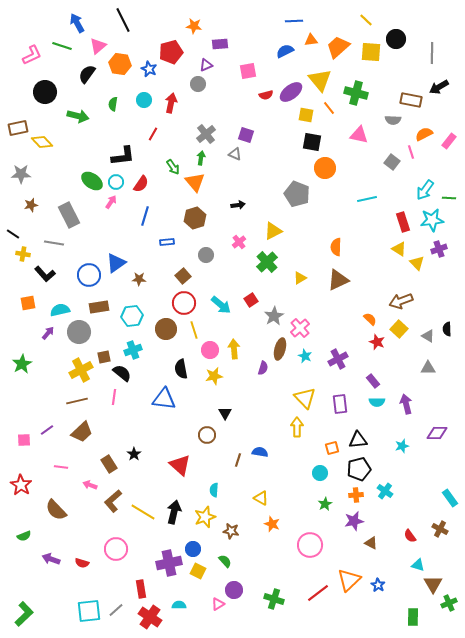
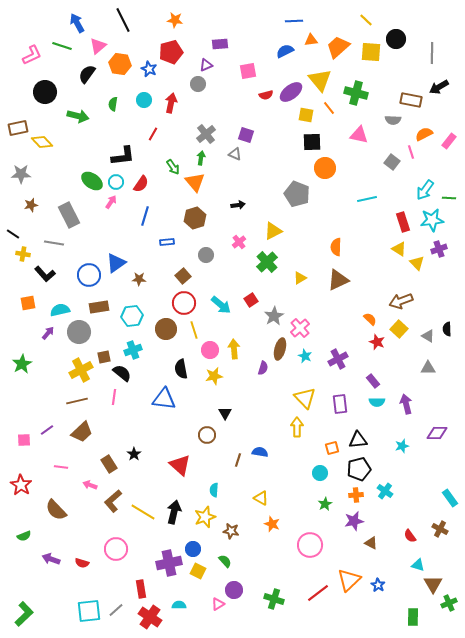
orange star at (194, 26): moved 19 px left, 6 px up
black square at (312, 142): rotated 12 degrees counterclockwise
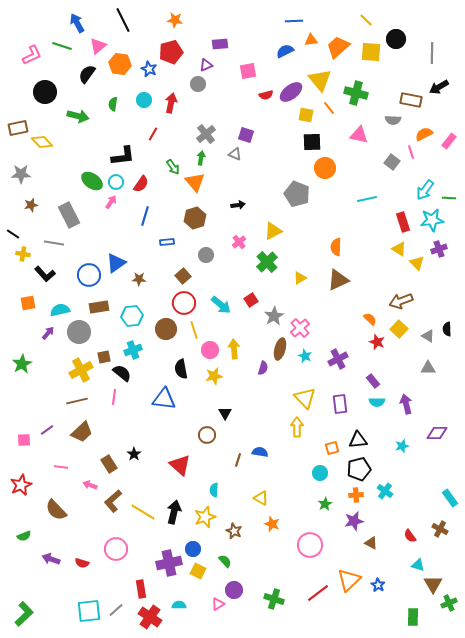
red star at (21, 485): rotated 15 degrees clockwise
brown star at (231, 531): moved 3 px right; rotated 14 degrees clockwise
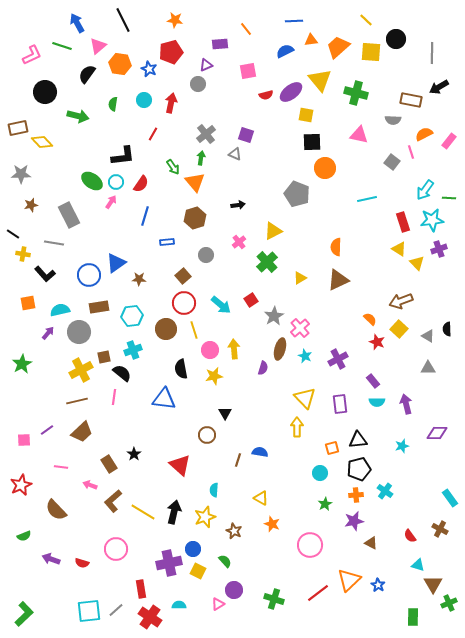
orange line at (329, 108): moved 83 px left, 79 px up
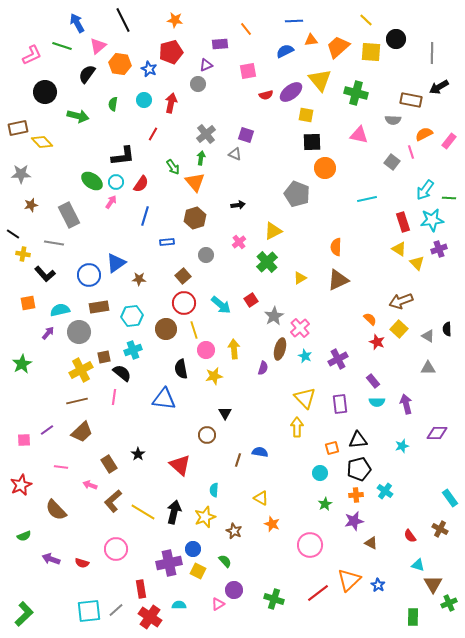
pink circle at (210, 350): moved 4 px left
black star at (134, 454): moved 4 px right
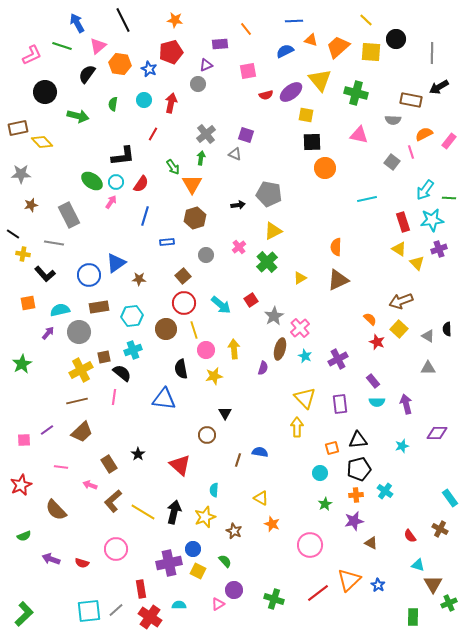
orange triangle at (311, 40): rotated 24 degrees clockwise
orange triangle at (195, 182): moved 3 px left, 2 px down; rotated 10 degrees clockwise
gray pentagon at (297, 194): moved 28 px left; rotated 10 degrees counterclockwise
pink cross at (239, 242): moved 5 px down
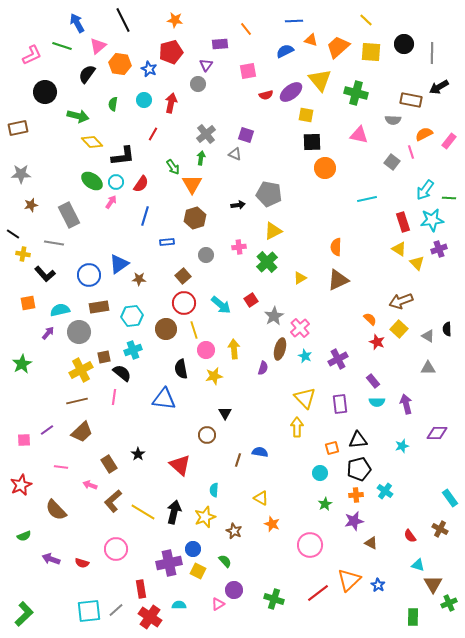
black circle at (396, 39): moved 8 px right, 5 px down
purple triangle at (206, 65): rotated 32 degrees counterclockwise
yellow diamond at (42, 142): moved 50 px right
pink cross at (239, 247): rotated 32 degrees clockwise
blue triangle at (116, 263): moved 3 px right, 1 px down
